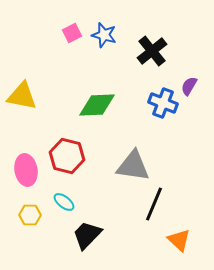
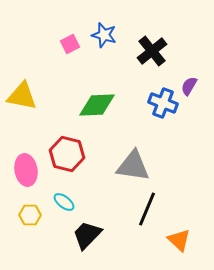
pink square: moved 2 px left, 11 px down
red hexagon: moved 2 px up
black line: moved 7 px left, 5 px down
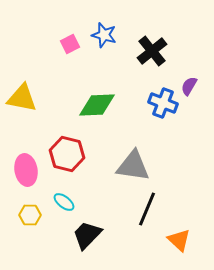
yellow triangle: moved 2 px down
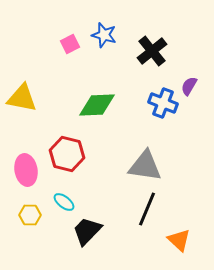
gray triangle: moved 12 px right
black trapezoid: moved 4 px up
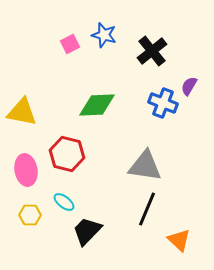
yellow triangle: moved 14 px down
